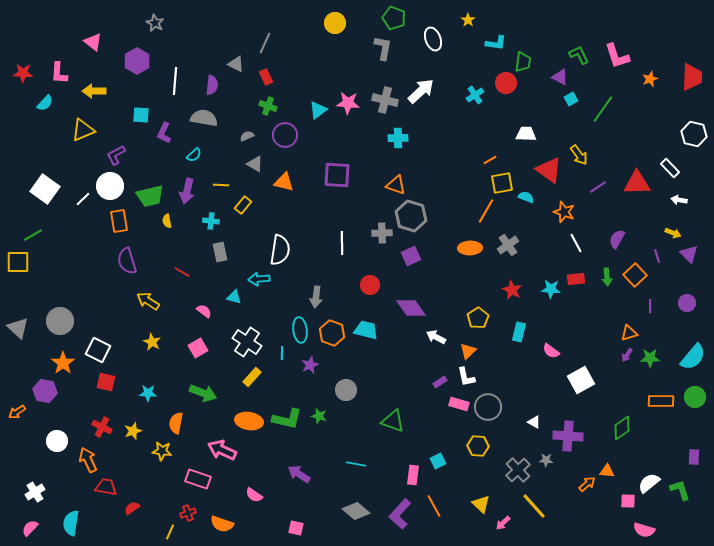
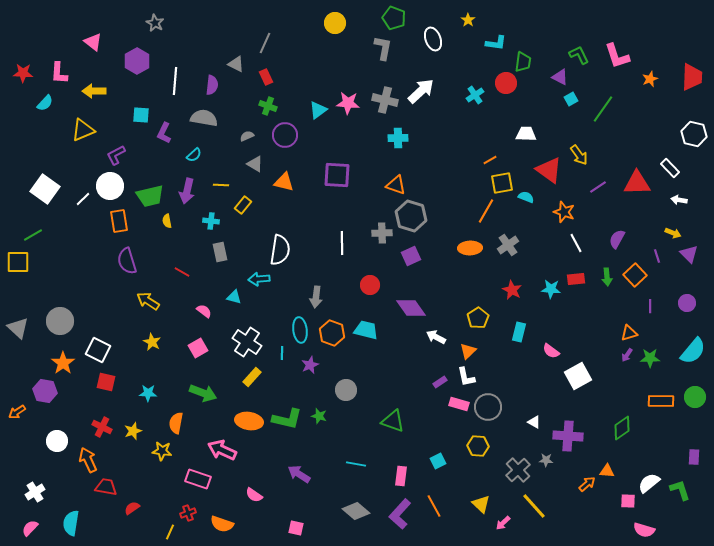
cyan semicircle at (693, 357): moved 6 px up
white square at (581, 380): moved 3 px left, 4 px up
pink rectangle at (413, 475): moved 12 px left, 1 px down
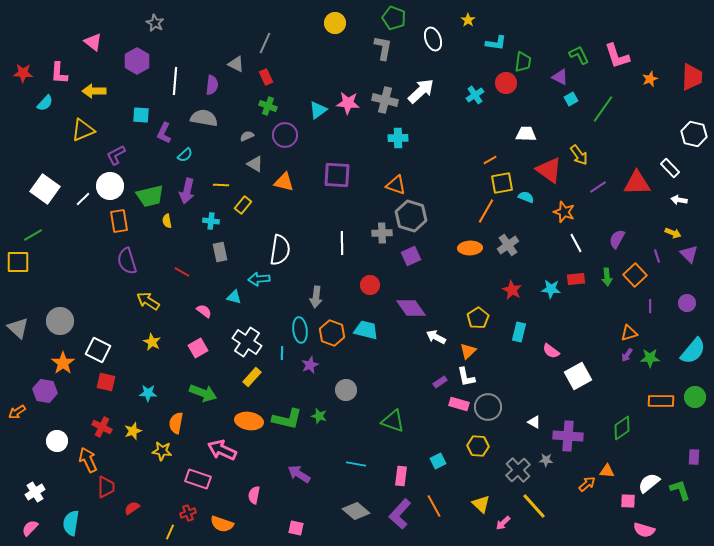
cyan semicircle at (194, 155): moved 9 px left
red trapezoid at (106, 487): rotated 80 degrees clockwise
pink semicircle at (254, 495): rotated 66 degrees clockwise
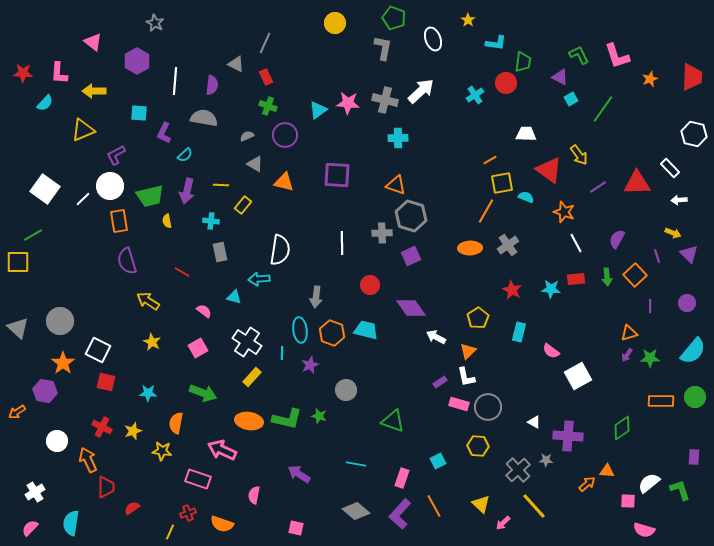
cyan square at (141, 115): moved 2 px left, 2 px up
white arrow at (679, 200): rotated 14 degrees counterclockwise
pink rectangle at (401, 476): moved 1 px right, 2 px down; rotated 12 degrees clockwise
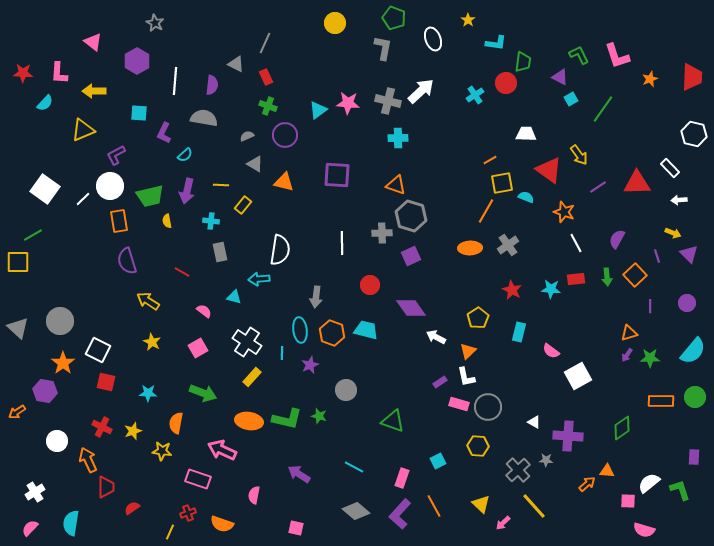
gray cross at (385, 100): moved 3 px right, 1 px down
cyan line at (356, 464): moved 2 px left, 3 px down; rotated 18 degrees clockwise
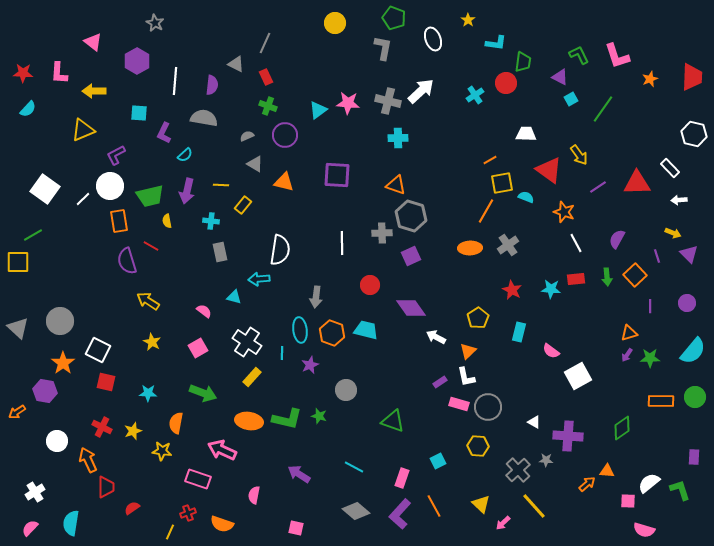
cyan semicircle at (45, 103): moved 17 px left, 6 px down
red line at (182, 272): moved 31 px left, 26 px up
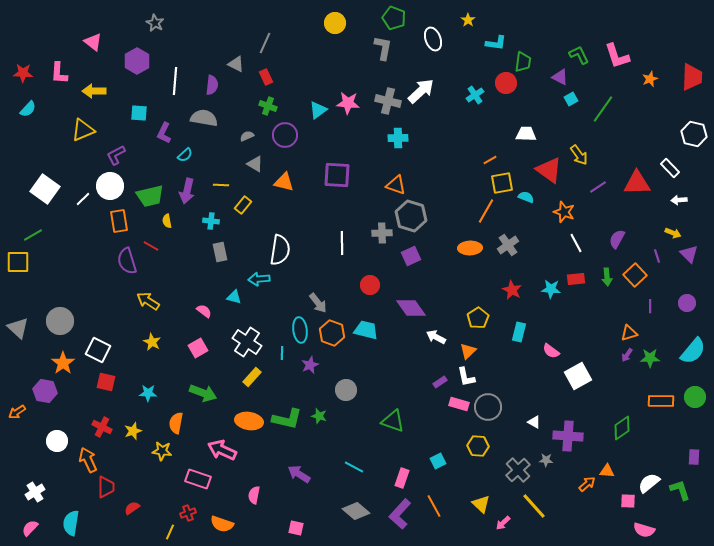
gray arrow at (316, 297): moved 2 px right, 6 px down; rotated 45 degrees counterclockwise
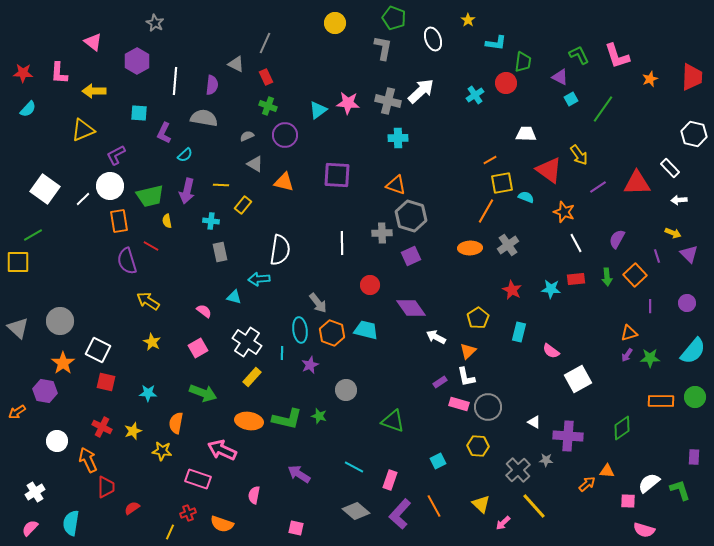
white square at (578, 376): moved 3 px down
pink rectangle at (402, 478): moved 12 px left, 2 px down
